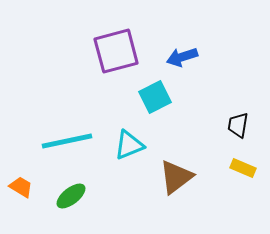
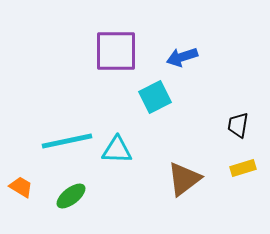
purple square: rotated 15 degrees clockwise
cyan triangle: moved 12 px left, 5 px down; rotated 24 degrees clockwise
yellow rectangle: rotated 40 degrees counterclockwise
brown triangle: moved 8 px right, 2 px down
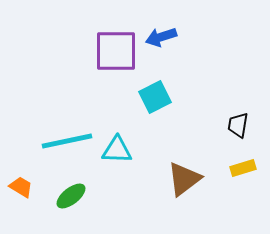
blue arrow: moved 21 px left, 20 px up
